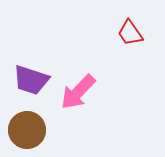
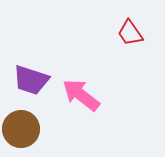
pink arrow: moved 3 px right, 3 px down; rotated 84 degrees clockwise
brown circle: moved 6 px left, 1 px up
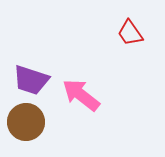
brown circle: moved 5 px right, 7 px up
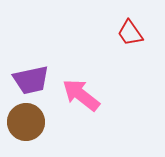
purple trapezoid: rotated 30 degrees counterclockwise
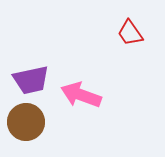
pink arrow: rotated 18 degrees counterclockwise
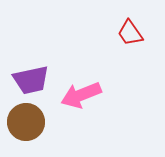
pink arrow: rotated 42 degrees counterclockwise
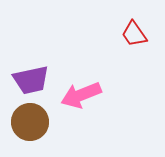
red trapezoid: moved 4 px right, 1 px down
brown circle: moved 4 px right
